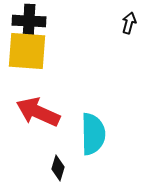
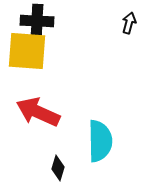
black cross: moved 8 px right
cyan semicircle: moved 7 px right, 7 px down
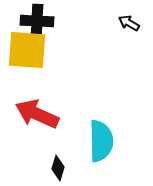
black arrow: rotated 75 degrees counterclockwise
yellow square: moved 1 px up
red arrow: moved 1 px left, 2 px down
cyan semicircle: moved 1 px right
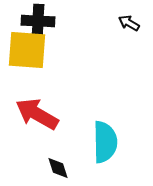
black cross: moved 1 px right
red arrow: rotated 6 degrees clockwise
cyan semicircle: moved 4 px right, 1 px down
black diamond: rotated 35 degrees counterclockwise
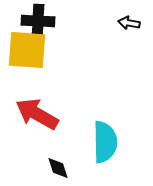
black arrow: rotated 20 degrees counterclockwise
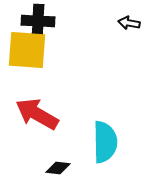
black diamond: rotated 65 degrees counterclockwise
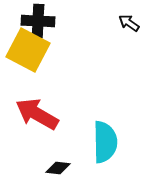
black arrow: rotated 25 degrees clockwise
yellow square: moved 1 px right; rotated 24 degrees clockwise
